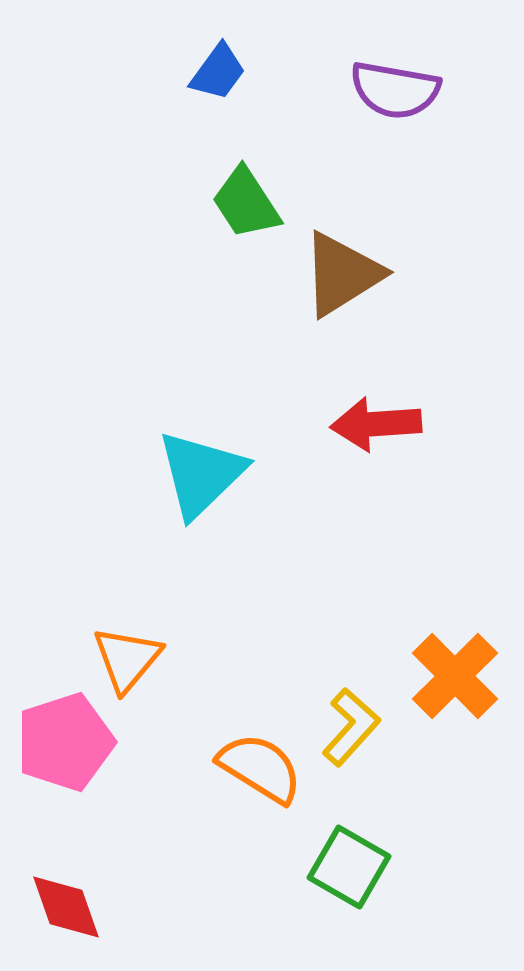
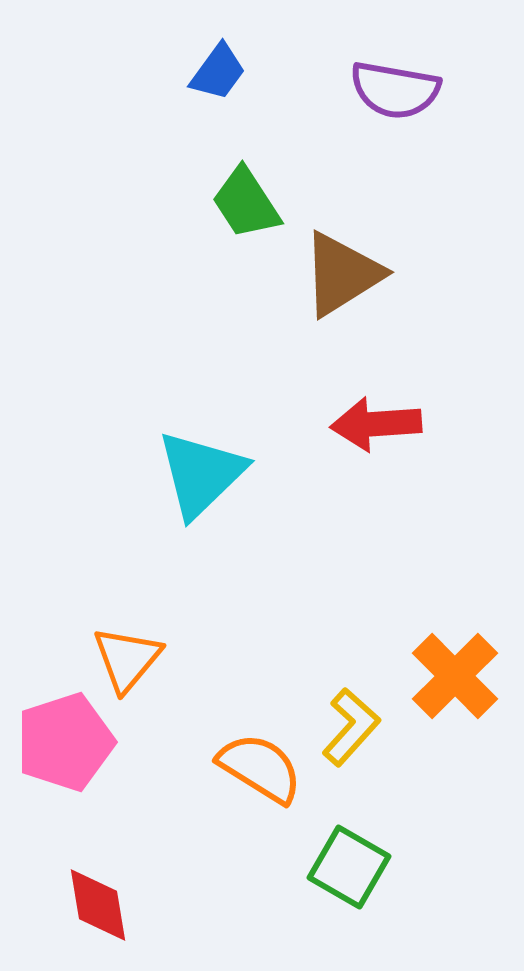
red diamond: moved 32 px right, 2 px up; rotated 10 degrees clockwise
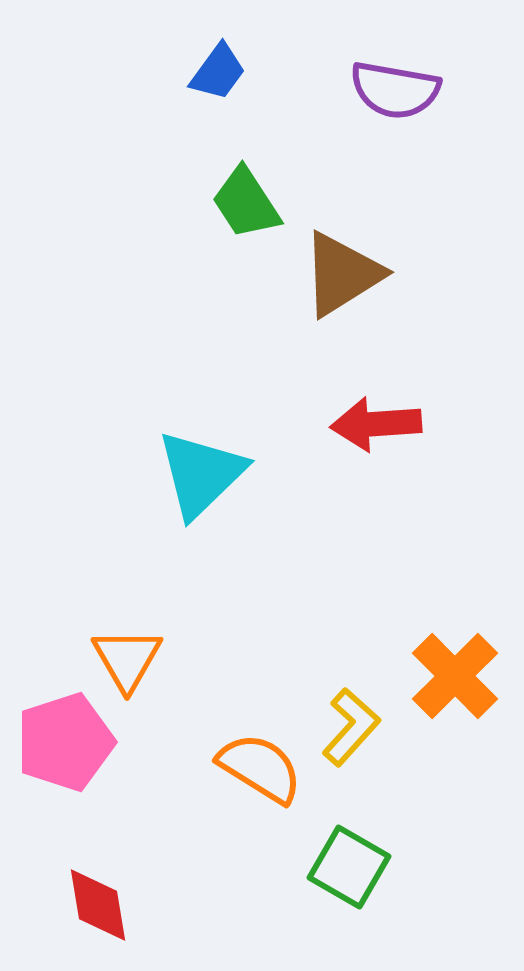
orange triangle: rotated 10 degrees counterclockwise
